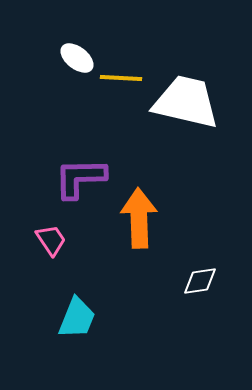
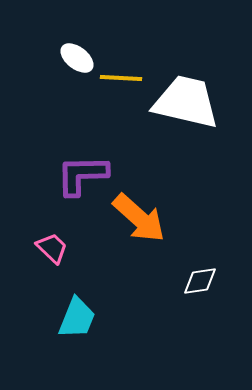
purple L-shape: moved 2 px right, 3 px up
orange arrow: rotated 134 degrees clockwise
pink trapezoid: moved 1 px right, 8 px down; rotated 12 degrees counterclockwise
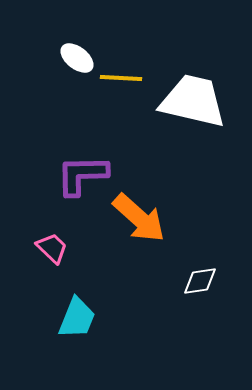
white trapezoid: moved 7 px right, 1 px up
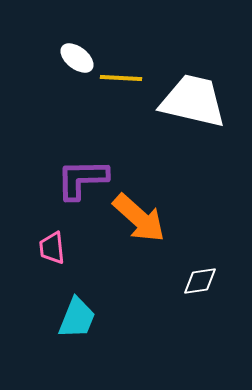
purple L-shape: moved 4 px down
pink trapezoid: rotated 140 degrees counterclockwise
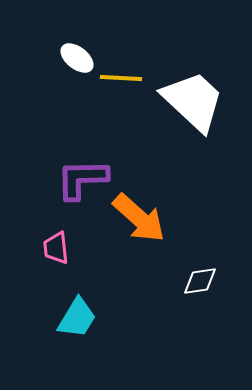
white trapezoid: rotated 30 degrees clockwise
pink trapezoid: moved 4 px right
cyan trapezoid: rotated 9 degrees clockwise
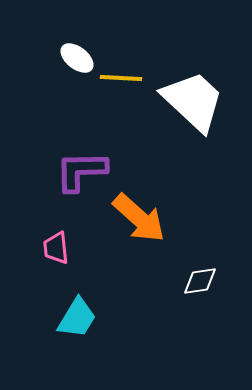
purple L-shape: moved 1 px left, 8 px up
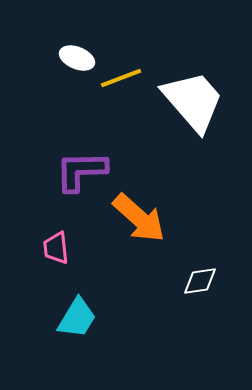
white ellipse: rotated 16 degrees counterclockwise
yellow line: rotated 24 degrees counterclockwise
white trapezoid: rotated 6 degrees clockwise
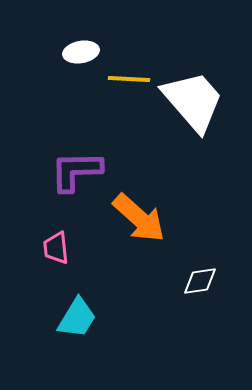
white ellipse: moved 4 px right, 6 px up; rotated 32 degrees counterclockwise
yellow line: moved 8 px right, 1 px down; rotated 24 degrees clockwise
purple L-shape: moved 5 px left
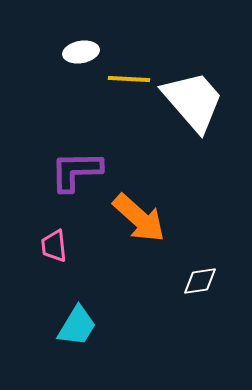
pink trapezoid: moved 2 px left, 2 px up
cyan trapezoid: moved 8 px down
